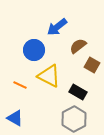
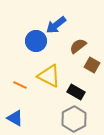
blue arrow: moved 1 px left, 2 px up
blue circle: moved 2 px right, 9 px up
black rectangle: moved 2 px left
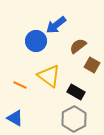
yellow triangle: rotated 10 degrees clockwise
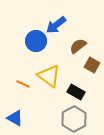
orange line: moved 3 px right, 1 px up
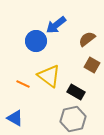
brown semicircle: moved 9 px right, 7 px up
gray hexagon: moved 1 px left; rotated 15 degrees clockwise
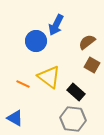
blue arrow: rotated 25 degrees counterclockwise
brown semicircle: moved 3 px down
yellow triangle: moved 1 px down
black rectangle: rotated 12 degrees clockwise
gray hexagon: rotated 20 degrees clockwise
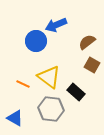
blue arrow: rotated 40 degrees clockwise
gray hexagon: moved 22 px left, 10 px up
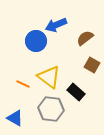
brown semicircle: moved 2 px left, 4 px up
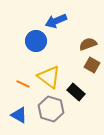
blue arrow: moved 4 px up
brown semicircle: moved 3 px right, 6 px down; rotated 18 degrees clockwise
gray hexagon: rotated 10 degrees clockwise
blue triangle: moved 4 px right, 3 px up
